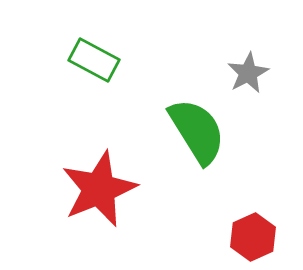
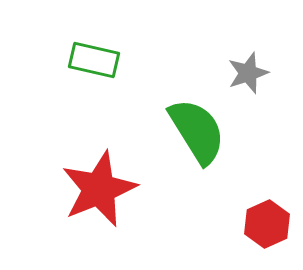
green rectangle: rotated 15 degrees counterclockwise
gray star: rotated 9 degrees clockwise
red hexagon: moved 14 px right, 13 px up
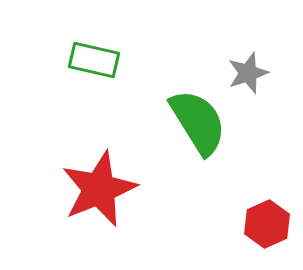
green semicircle: moved 1 px right, 9 px up
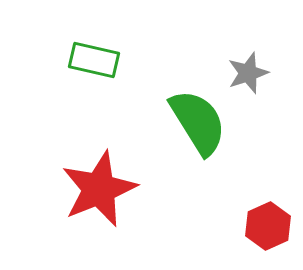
red hexagon: moved 1 px right, 2 px down
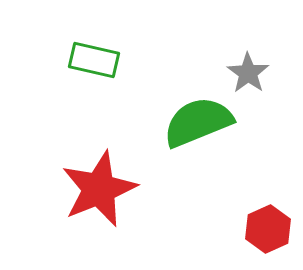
gray star: rotated 18 degrees counterclockwise
green semicircle: rotated 80 degrees counterclockwise
red hexagon: moved 3 px down
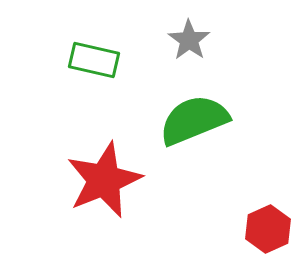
gray star: moved 59 px left, 33 px up
green semicircle: moved 4 px left, 2 px up
red star: moved 5 px right, 9 px up
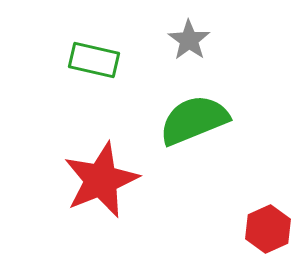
red star: moved 3 px left
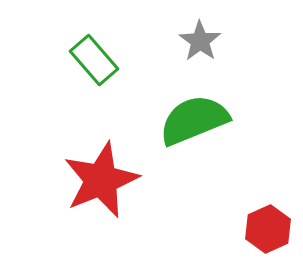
gray star: moved 11 px right, 1 px down
green rectangle: rotated 36 degrees clockwise
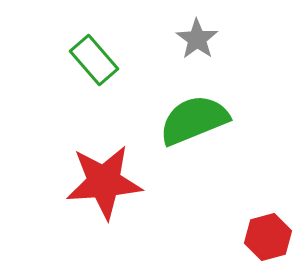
gray star: moved 3 px left, 2 px up
red star: moved 3 px right, 2 px down; rotated 18 degrees clockwise
red hexagon: moved 8 px down; rotated 9 degrees clockwise
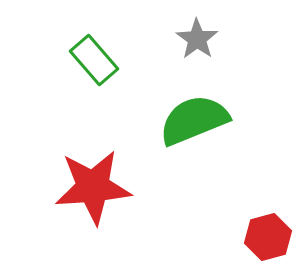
red star: moved 11 px left, 5 px down
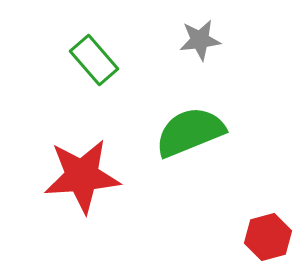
gray star: moved 3 px right, 1 px down; rotated 30 degrees clockwise
green semicircle: moved 4 px left, 12 px down
red star: moved 11 px left, 11 px up
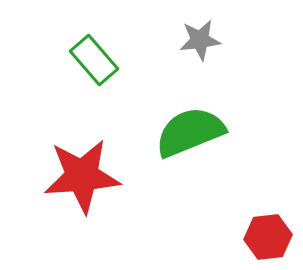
red hexagon: rotated 9 degrees clockwise
